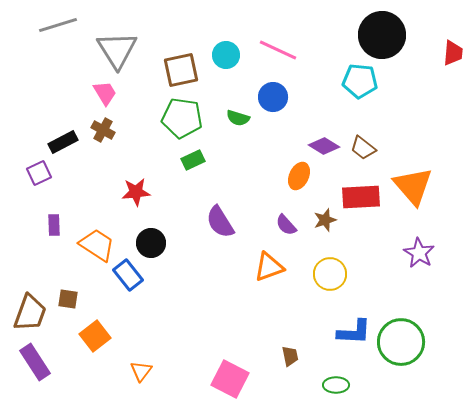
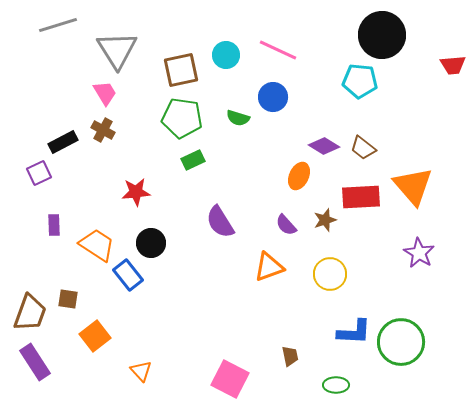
red trapezoid at (453, 53): moved 12 px down; rotated 80 degrees clockwise
orange triangle at (141, 371): rotated 20 degrees counterclockwise
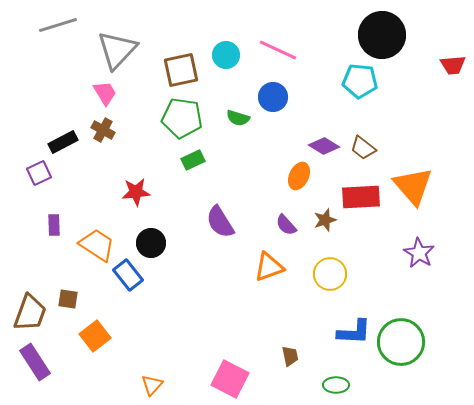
gray triangle at (117, 50): rotated 15 degrees clockwise
orange triangle at (141, 371): moved 11 px right, 14 px down; rotated 25 degrees clockwise
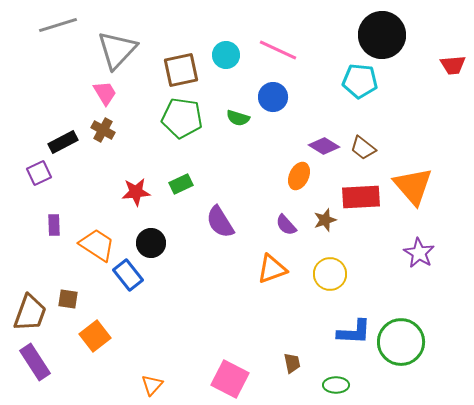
green rectangle at (193, 160): moved 12 px left, 24 px down
orange triangle at (269, 267): moved 3 px right, 2 px down
brown trapezoid at (290, 356): moved 2 px right, 7 px down
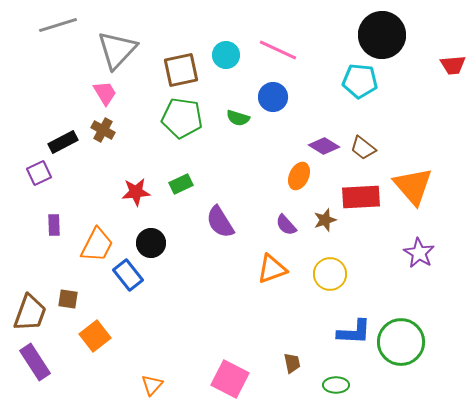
orange trapezoid at (97, 245): rotated 84 degrees clockwise
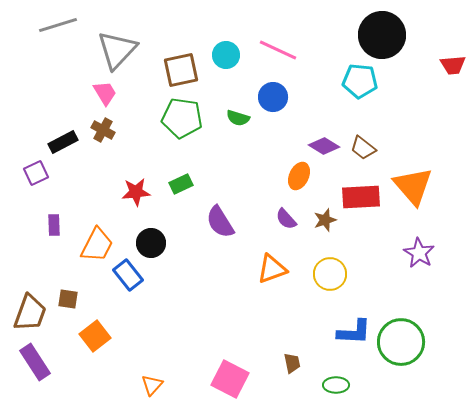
purple square at (39, 173): moved 3 px left
purple semicircle at (286, 225): moved 6 px up
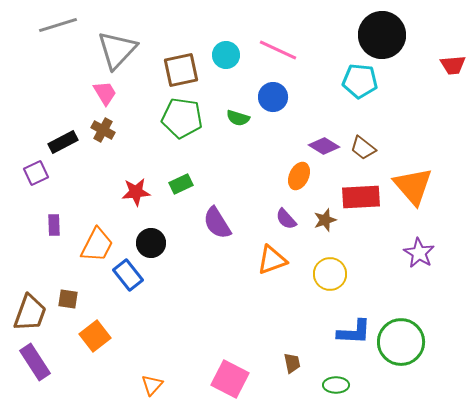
purple semicircle at (220, 222): moved 3 px left, 1 px down
orange triangle at (272, 269): moved 9 px up
